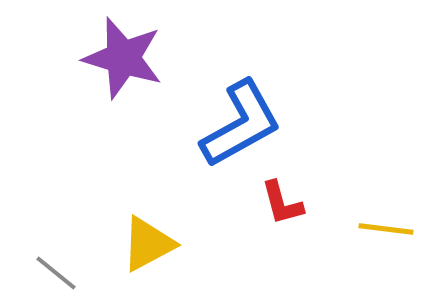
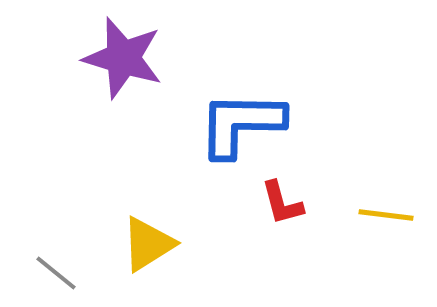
blue L-shape: rotated 150 degrees counterclockwise
yellow line: moved 14 px up
yellow triangle: rotated 4 degrees counterclockwise
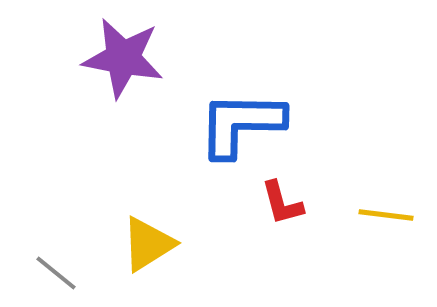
purple star: rotated 6 degrees counterclockwise
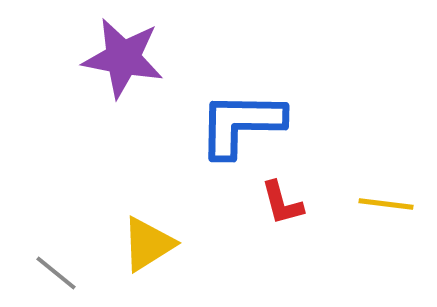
yellow line: moved 11 px up
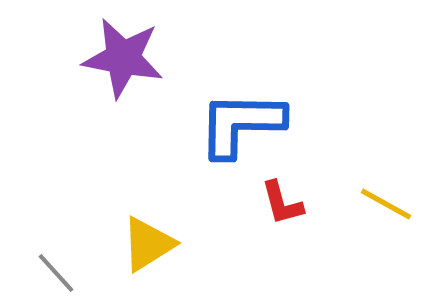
yellow line: rotated 22 degrees clockwise
gray line: rotated 9 degrees clockwise
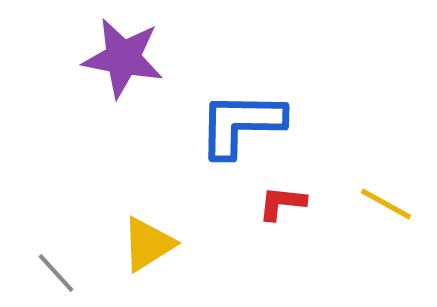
red L-shape: rotated 111 degrees clockwise
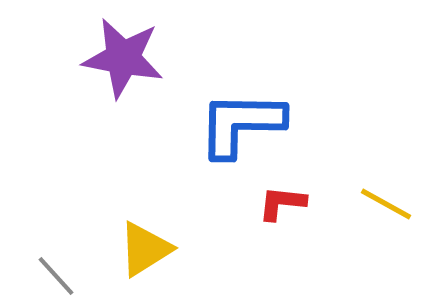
yellow triangle: moved 3 px left, 5 px down
gray line: moved 3 px down
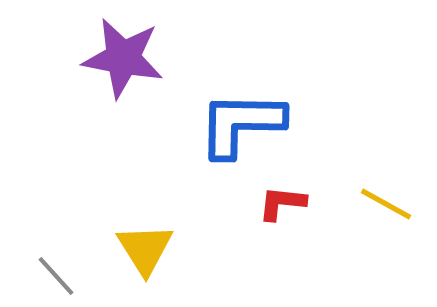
yellow triangle: rotated 30 degrees counterclockwise
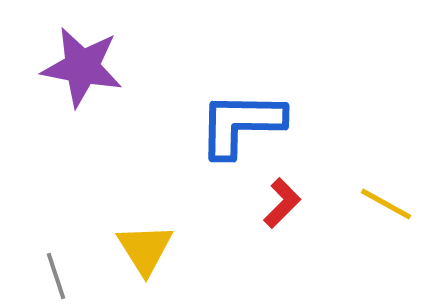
purple star: moved 41 px left, 9 px down
red L-shape: rotated 129 degrees clockwise
gray line: rotated 24 degrees clockwise
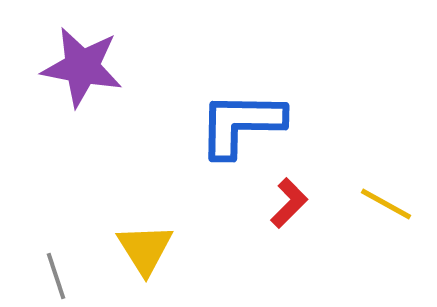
red L-shape: moved 7 px right
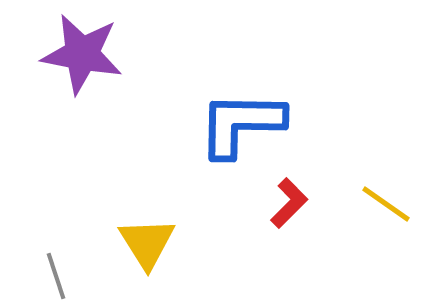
purple star: moved 13 px up
yellow line: rotated 6 degrees clockwise
yellow triangle: moved 2 px right, 6 px up
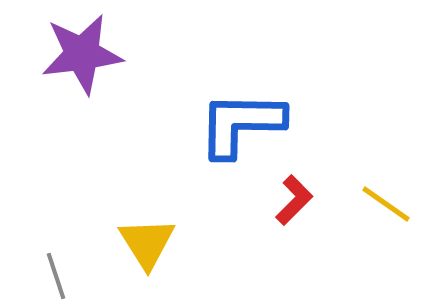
purple star: rotated 18 degrees counterclockwise
red L-shape: moved 5 px right, 3 px up
